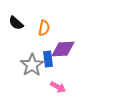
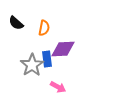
blue rectangle: moved 1 px left
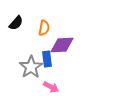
black semicircle: rotated 91 degrees counterclockwise
purple diamond: moved 1 px left, 4 px up
gray star: moved 1 px left, 2 px down
pink arrow: moved 7 px left
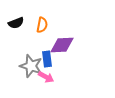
black semicircle: rotated 28 degrees clockwise
orange semicircle: moved 2 px left, 3 px up
gray star: moved 1 px up; rotated 20 degrees counterclockwise
pink arrow: moved 5 px left, 10 px up
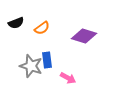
orange semicircle: moved 3 px down; rotated 42 degrees clockwise
purple diamond: moved 22 px right, 9 px up; rotated 20 degrees clockwise
blue rectangle: moved 1 px down
pink arrow: moved 22 px right, 1 px down
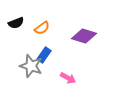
blue rectangle: moved 3 px left, 5 px up; rotated 42 degrees clockwise
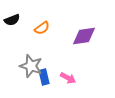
black semicircle: moved 4 px left, 3 px up
purple diamond: rotated 25 degrees counterclockwise
blue rectangle: moved 22 px down; rotated 49 degrees counterclockwise
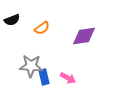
gray star: rotated 15 degrees counterclockwise
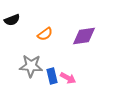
orange semicircle: moved 3 px right, 6 px down
blue rectangle: moved 8 px right, 1 px up
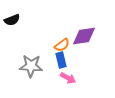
orange semicircle: moved 17 px right, 11 px down
blue rectangle: moved 9 px right, 16 px up
